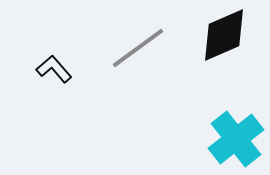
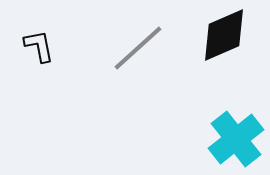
gray line: rotated 6 degrees counterclockwise
black L-shape: moved 15 px left, 23 px up; rotated 30 degrees clockwise
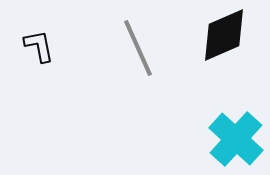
gray line: rotated 72 degrees counterclockwise
cyan cross: rotated 10 degrees counterclockwise
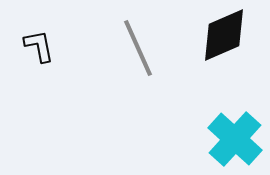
cyan cross: moved 1 px left
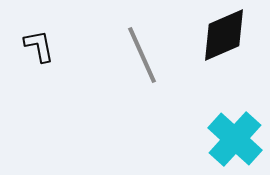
gray line: moved 4 px right, 7 px down
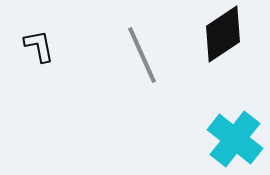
black diamond: moved 1 px left, 1 px up; rotated 10 degrees counterclockwise
cyan cross: rotated 4 degrees counterclockwise
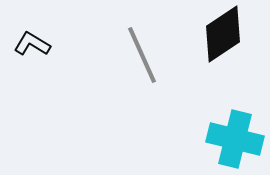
black L-shape: moved 7 px left, 2 px up; rotated 48 degrees counterclockwise
cyan cross: rotated 24 degrees counterclockwise
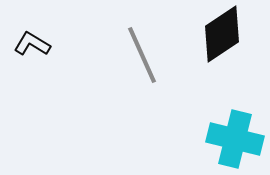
black diamond: moved 1 px left
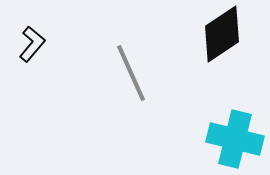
black L-shape: rotated 99 degrees clockwise
gray line: moved 11 px left, 18 px down
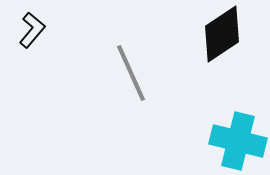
black L-shape: moved 14 px up
cyan cross: moved 3 px right, 2 px down
